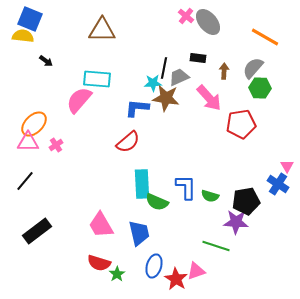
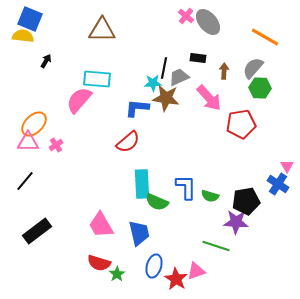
black arrow at (46, 61): rotated 96 degrees counterclockwise
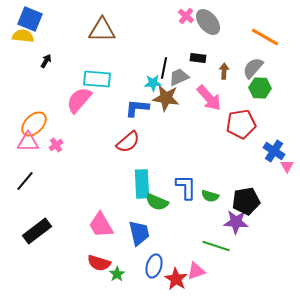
blue cross at (278, 184): moved 4 px left, 33 px up
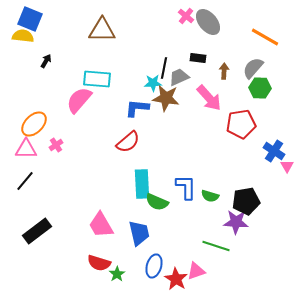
pink triangle at (28, 142): moved 2 px left, 7 px down
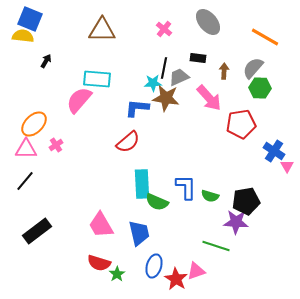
pink cross at (186, 16): moved 22 px left, 13 px down
